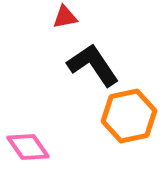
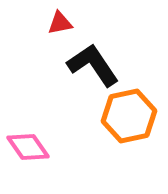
red triangle: moved 5 px left, 6 px down
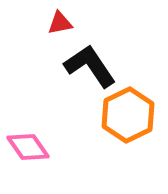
black L-shape: moved 3 px left, 1 px down
orange hexagon: moved 1 px left, 1 px up; rotated 14 degrees counterclockwise
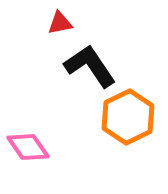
orange hexagon: moved 2 px down
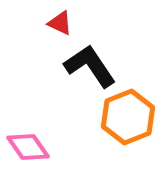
red triangle: rotated 36 degrees clockwise
orange hexagon: rotated 4 degrees clockwise
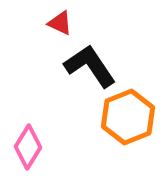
pink diamond: rotated 66 degrees clockwise
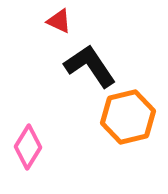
red triangle: moved 1 px left, 2 px up
orange hexagon: rotated 8 degrees clockwise
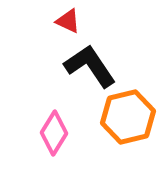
red triangle: moved 9 px right
pink diamond: moved 26 px right, 14 px up
